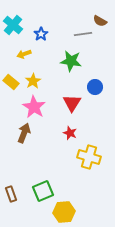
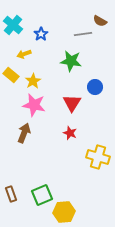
yellow rectangle: moved 7 px up
pink star: moved 2 px up; rotated 20 degrees counterclockwise
yellow cross: moved 9 px right
green square: moved 1 px left, 4 px down
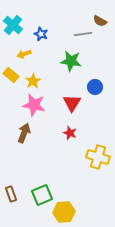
blue star: rotated 16 degrees counterclockwise
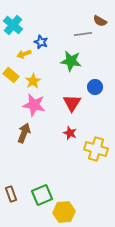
blue star: moved 8 px down
yellow cross: moved 2 px left, 8 px up
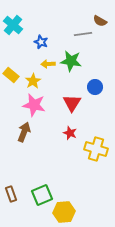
yellow arrow: moved 24 px right, 10 px down; rotated 16 degrees clockwise
brown arrow: moved 1 px up
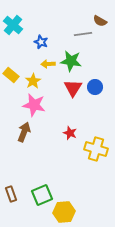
red triangle: moved 1 px right, 15 px up
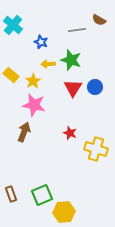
brown semicircle: moved 1 px left, 1 px up
gray line: moved 6 px left, 4 px up
green star: moved 1 px up; rotated 10 degrees clockwise
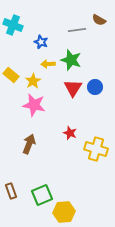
cyan cross: rotated 18 degrees counterclockwise
brown arrow: moved 5 px right, 12 px down
brown rectangle: moved 3 px up
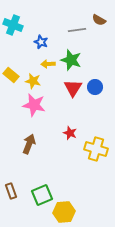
yellow star: rotated 28 degrees counterclockwise
